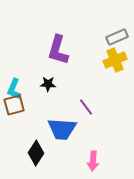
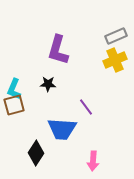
gray rectangle: moved 1 px left, 1 px up
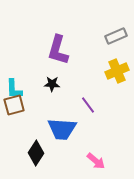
yellow cross: moved 2 px right, 11 px down
black star: moved 4 px right
cyan L-shape: rotated 25 degrees counterclockwise
purple line: moved 2 px right, 2 px up
pink arrow: moved 3 px right; rotated 54 degrees counterclockwise
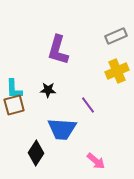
black star: moved 4 px left, 6 px down
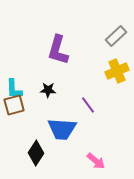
gray rectangle: rotated 20 degrees counterclockwise
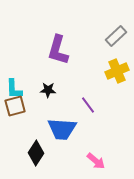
brown square: moved 1 px right, 1 px down
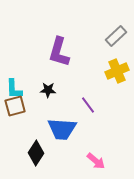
purple L-shape: moved 1 px right, 2 px down
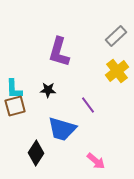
yellow cross: rotated 15 degrees counterclockwise
blue trapezoid: rotated 12 degrees clockwise
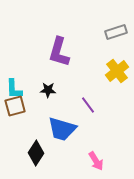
gray rectangle: moved 4 px up; rotated 25 degrees clockwise
pink arrow: rotated 18 degrees clockwise
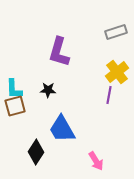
yellow cross: moved 1 px down
purple line: moved 21 px right, 10 px up; rotated 48 degrees clockwise
blue trapezoid: rotated 44 degrees clockwise
black diamond: moved 1 px up
